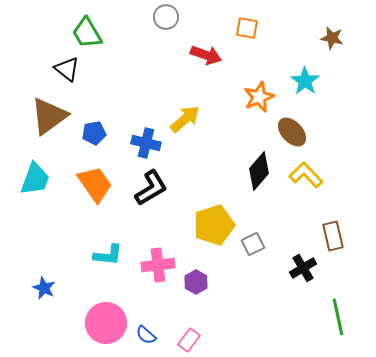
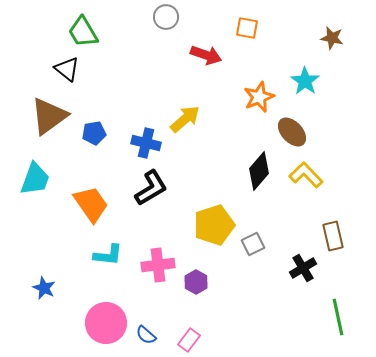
green trapezoid: moved 4 px left, 1 px up
orange trapezoid: moved 4 px left, 20 px down
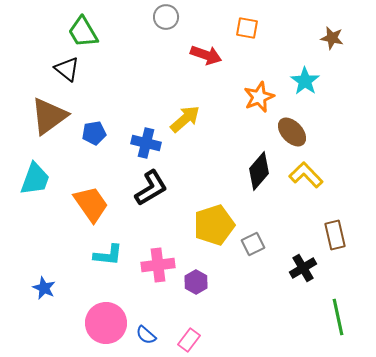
brown rectangle: moved 2 px right, 1 px up
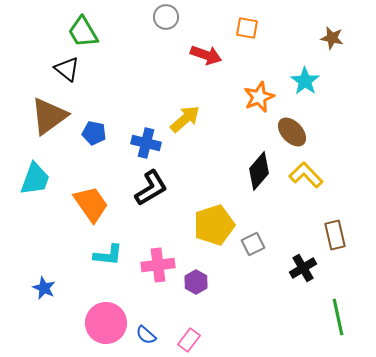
blue pentagon: rotated 20 degrees clockwise
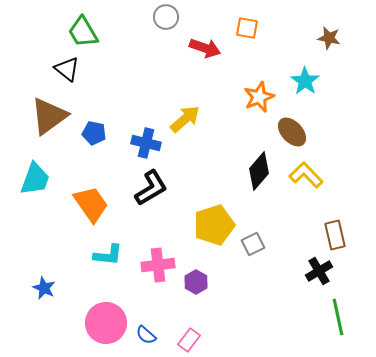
brown star: moved 3 px left
red arrow: moved 1 px left, 7 px up
black cross: moved 16 px right, 3 px down
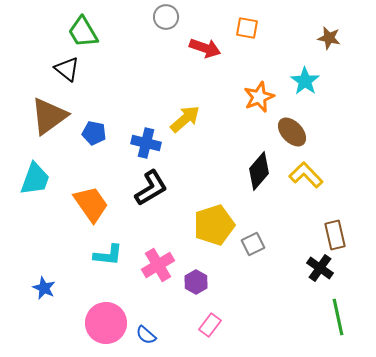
pink cross: rotated 24 degrees counterclockwise
black cross: moved 1 px right, 3 px up; rotated 24 degrees counterclockwise
pink rectangle: moved 21 px right, 15 px up
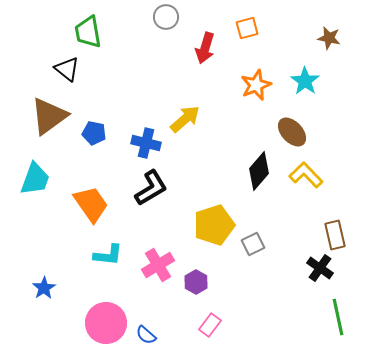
orange square: rotated 25 degrees counterclockwise
green trapezoid: moved 5 px right; rotated 20 degrees clockwise
red arrow: rotated 88 degrees clockwise
orange star: moved 3 px left, 12 px up
blue star: rotated 15 degrees clockwise
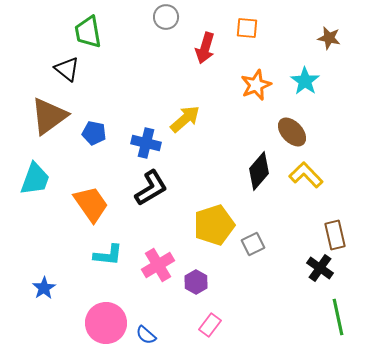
orange square: rotated 20 degrees clockwise
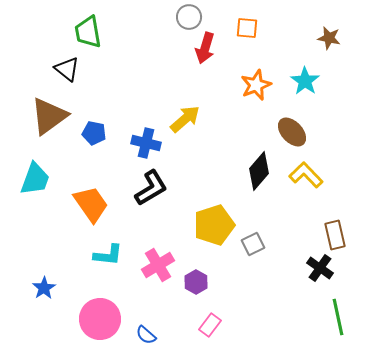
gray circle: moved 23 px right
pink circle: moved 6 px left, 4 px up
